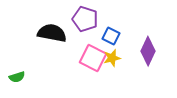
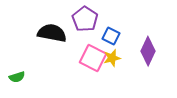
purple pentagon: rotated 15 degrees clockwise
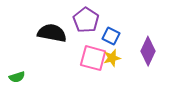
purple pentagon: moved 1 px right, 1 px down
pink square: rotated 12 degrees counterclockwise
